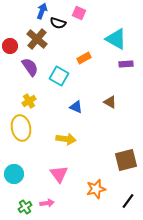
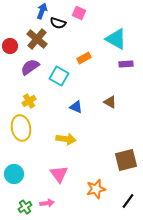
purple semicircle: rotated 90 degrees counterclockwise
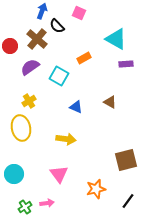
black semicircle: moved 1 px left, 3 px down; rotated 28 degrees clockwise
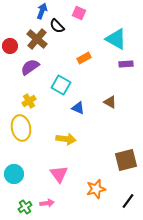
cyan square: moved 2 px right, 9 px down
blue triangle: moved 2 px right, 1 px down
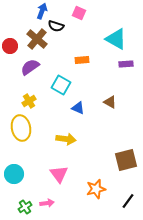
black semicircle: moved 1 px left; rotated 28 degrees counterclockwise
orange rectangle: moved 2 px left, 2 px down; rotated 24 degrees clockwise
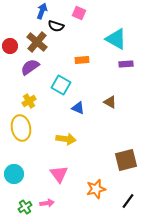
brown cross: moved 3 px down
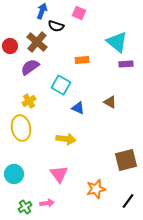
cyan triangle: moved 1 px right, 3 px down; rotated 10 degrees clockwise
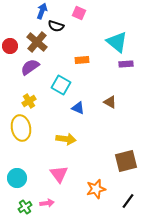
brown square: moved 1 px down
cyan circle: moved 3 px right, 4 px down
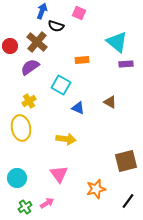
pink arrow: rotated 24 degrees counterclockwise
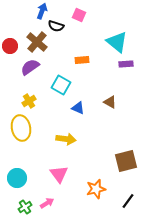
pink square: moved 2 px down
